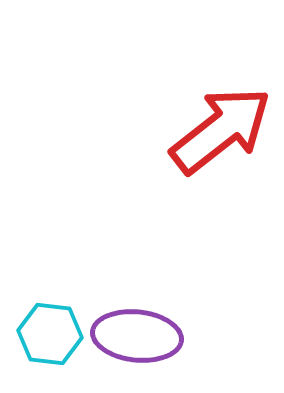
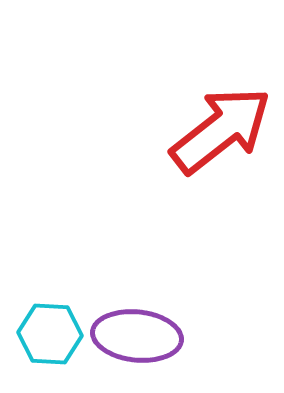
cyan hexagon: rotated 4 degrees counterclockwise
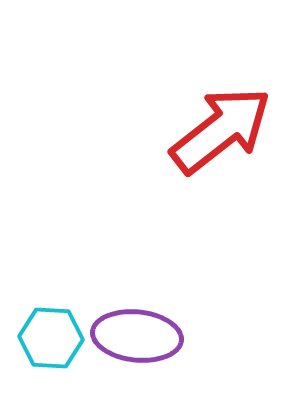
cyan hexagon: moved 1 px right, 4 px down
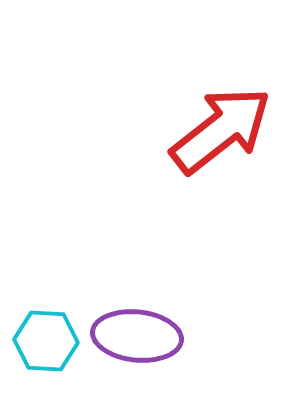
cyan hexagon: moved 5 px left, 3 px down
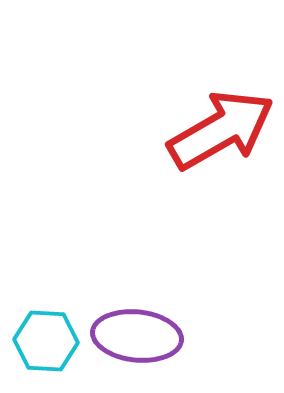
red arrow: rotated 8 degrees clockwise
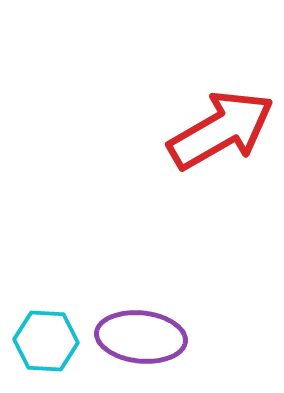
purple ellipse: moved 4 px right, 1 px down
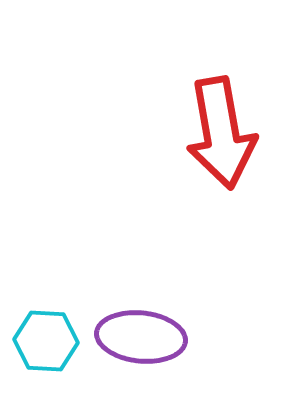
red arrow: moved 3 px down; rotated 110 degrees clockwise
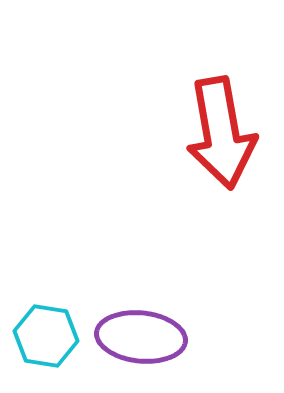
cyan hexagon: moved 5 px up; rotated 6 degrees clockwise
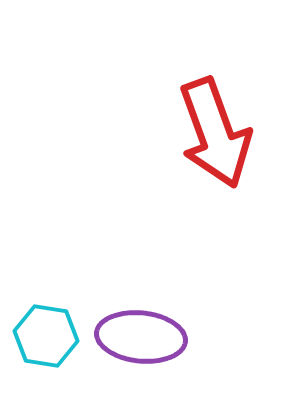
red arrow: moved 6 px left; rotated 10 degrees counterclockwise
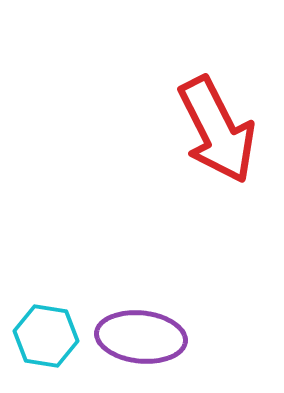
red arrow: moved 2 px right, 3 px up; rotated 7 degrees counterclockwise
